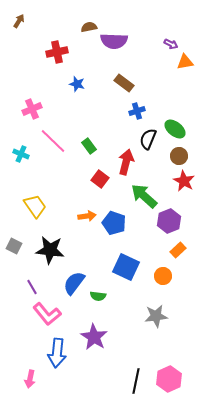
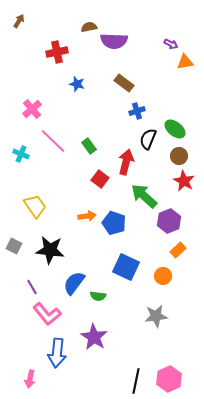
pink cross: rotated 18 degrees counterclockwise
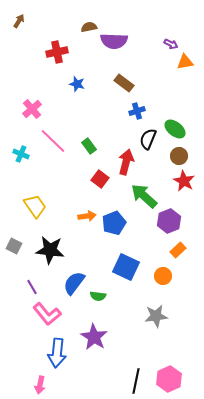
blue pentagon: rotated 30 degrees clockwise
pink arrow: moved 10 px right, 6 px down
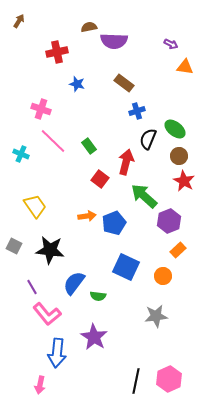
orange triangle: moved 5 px down; rotated 18 degrees clockwise
pink cross: moved 9 px right; rotated 30 degrees counterclockwise
